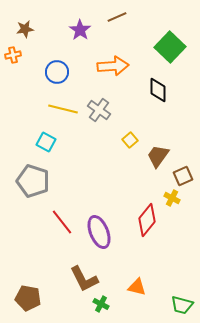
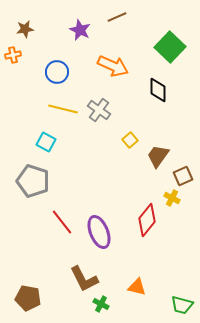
purple star: rotated 10 degrees counterclockwise
orange arrow: rotated 28 degrees clockwise
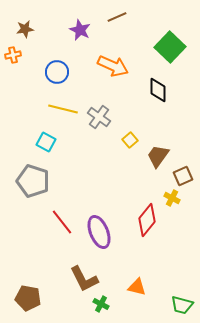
gray cross: moved 7 px down
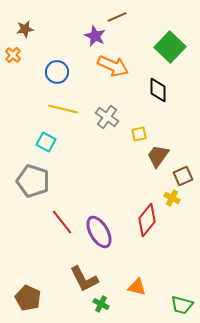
purple star: moved 15 px right, 6 px down
orange cross: rotated 35 degrees counterclockwise
gray cross: moved 8 px right
yellow square: moved 9 px right, 6 px up; rotated 28 degrees clockwise
purple ellipse: rotated 8 degrees counterclockwise
brown pentagon: rotated 15 degrees clockwise
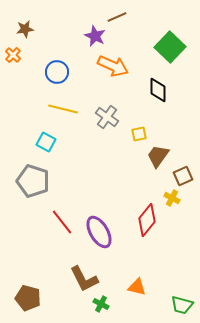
brown pentagon: rotated 10 degrees counterclockwise
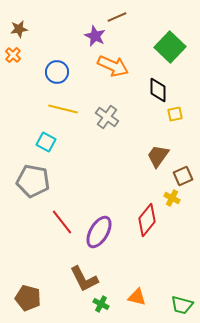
brown star: moved 6 px left
yellow square: moved 36 px right, 20 px up
gray pentagon: rotated 8 degrees counterclockwise
purple ellipse: rotated 60 degrees clockwise
orange triangle: moved 10 px down
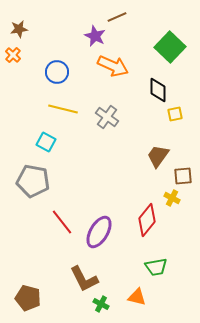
brown square: rotated 18 degrees clockwise
green trapezoid: moved 26 px left, 38 px up; rotated 25 degrees counterclockwise
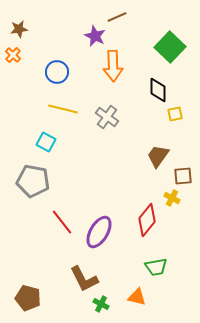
orange arrow: rotated 64 degrees clockwise
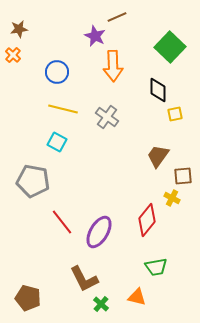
cyan square: moved 11 px right
green cross: rotated 14 degrees clockwise
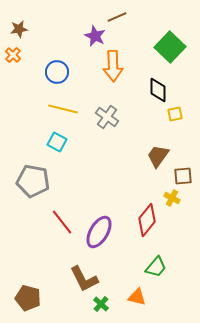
green trapezoid: rotated 40 degrees counterclockwise
